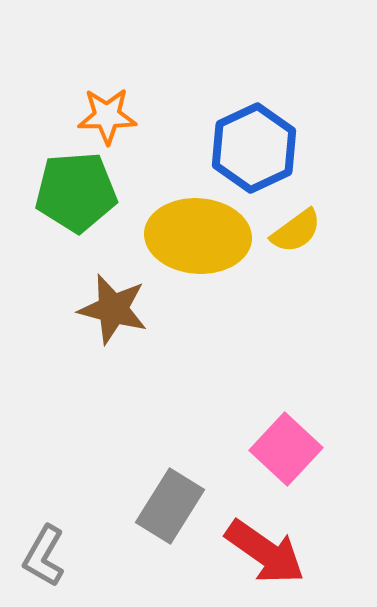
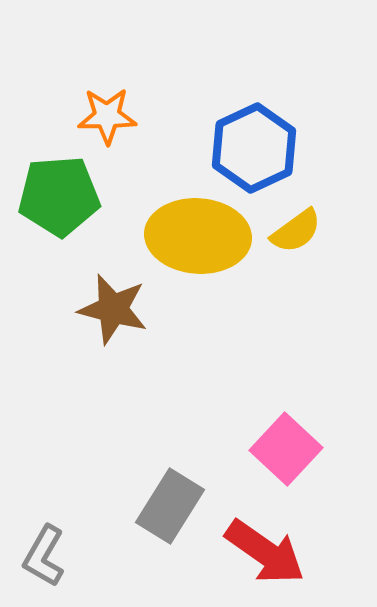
green pentagon: moved 17 px left, 4 px down
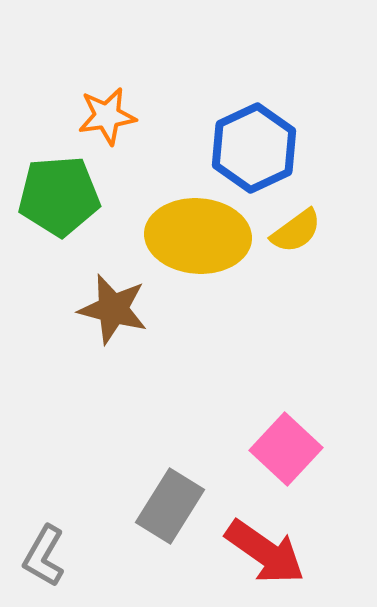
orange star: rotated 8 degrees counterclockwise
